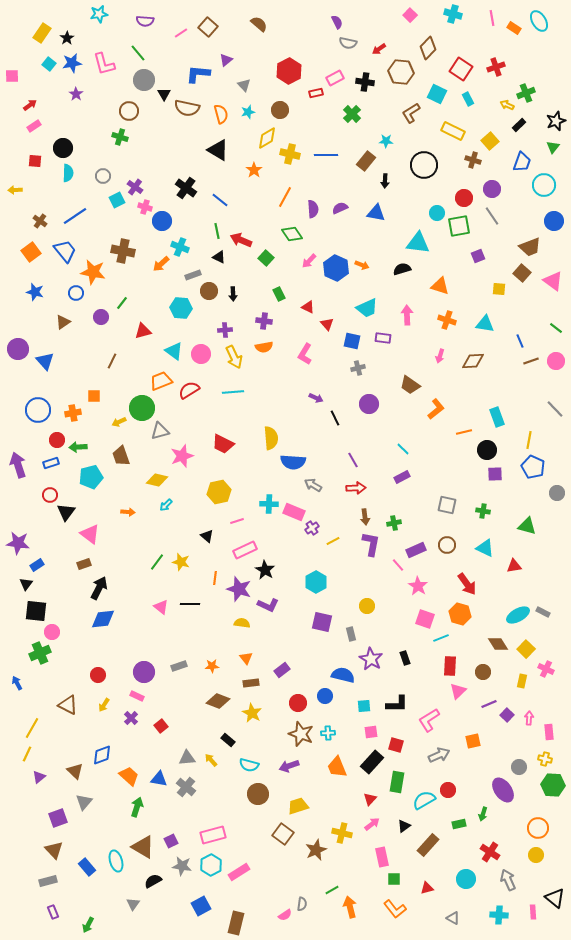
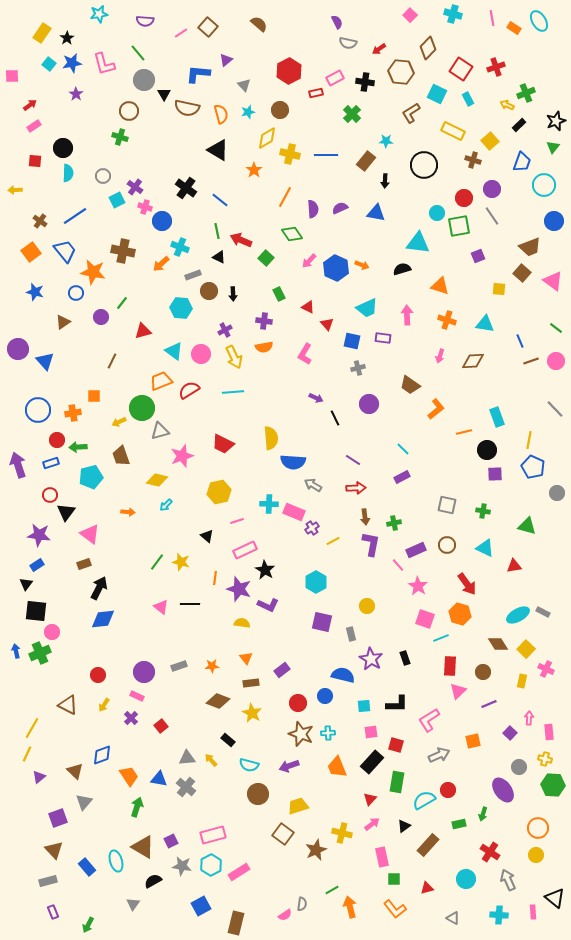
purple cross at (225, 330): rotated 24 degrees counterclockwise
purple line at (353, 460): rotated 28 degrees counterclockwise
purple star at (18, 543): moved 21 px right, 8 px up
blue arrow at (17, 683): moved 1 px left, 32 px up; rotated 16 degrees clockwise
purple square at (507, 715): moved 3 px right, 18 px down
orange trapezoid at (129, 776): rotated 15 degrees clockwise
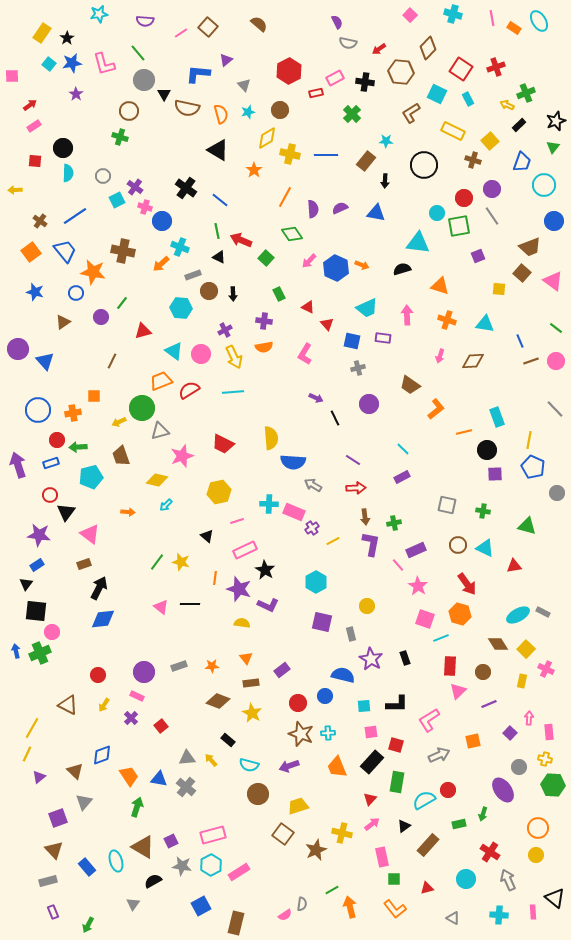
brown circle at (447, 545): moved 11 px right
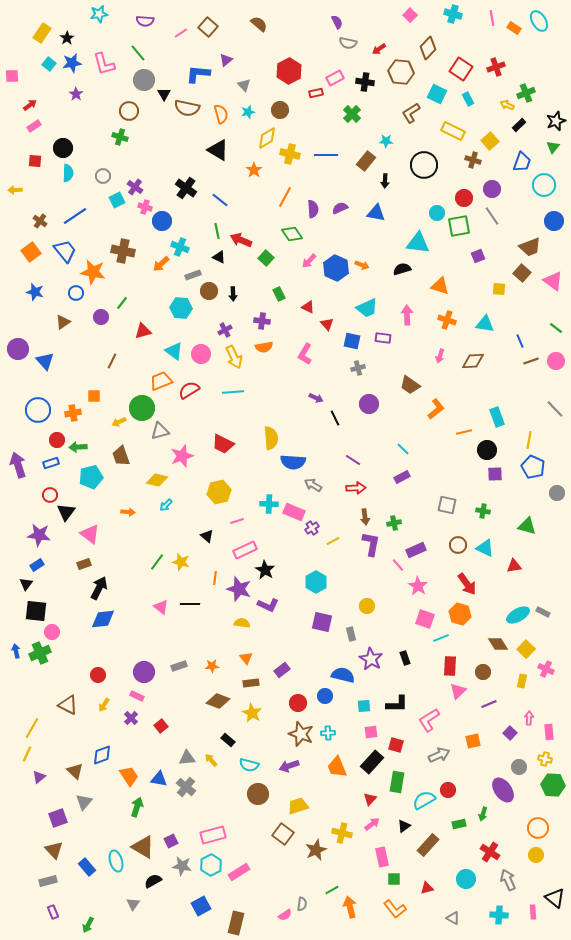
purple cross at (264, 321): moved 2 px left
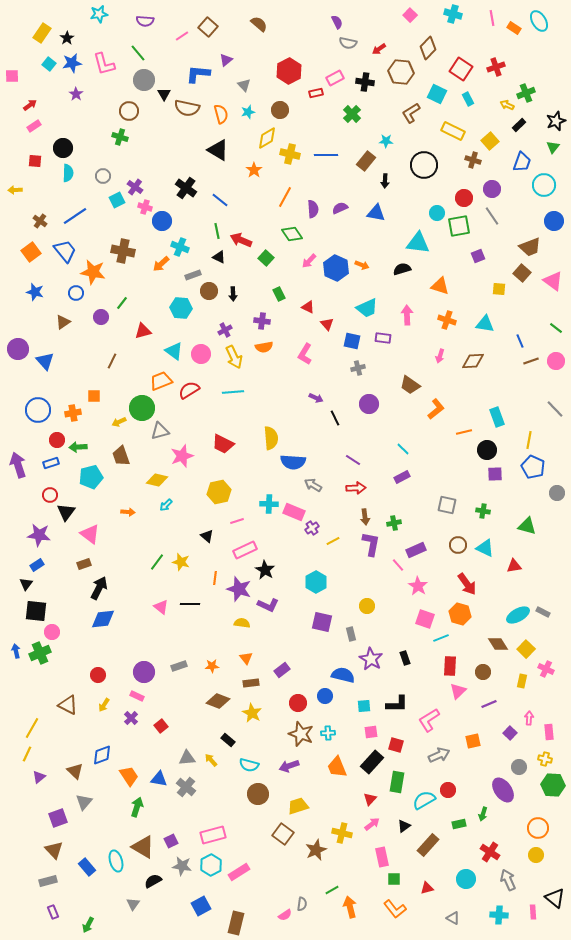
pink line at (181, 33): moved 1 px right, 3 px down
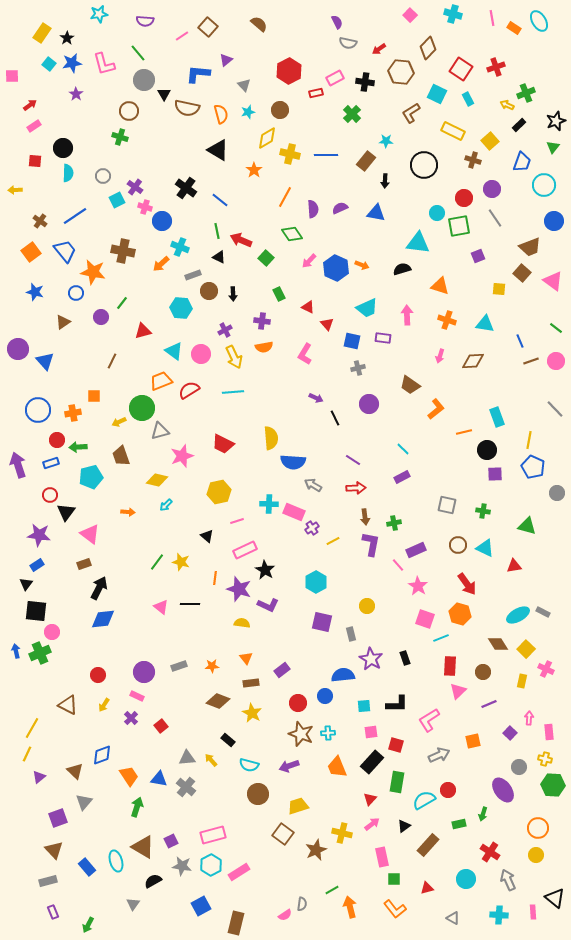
gray line at (492, 216): moved 3 px right, 2 px down
blue semicircle at (343, 675): rotated 20 degrees counterclockwise
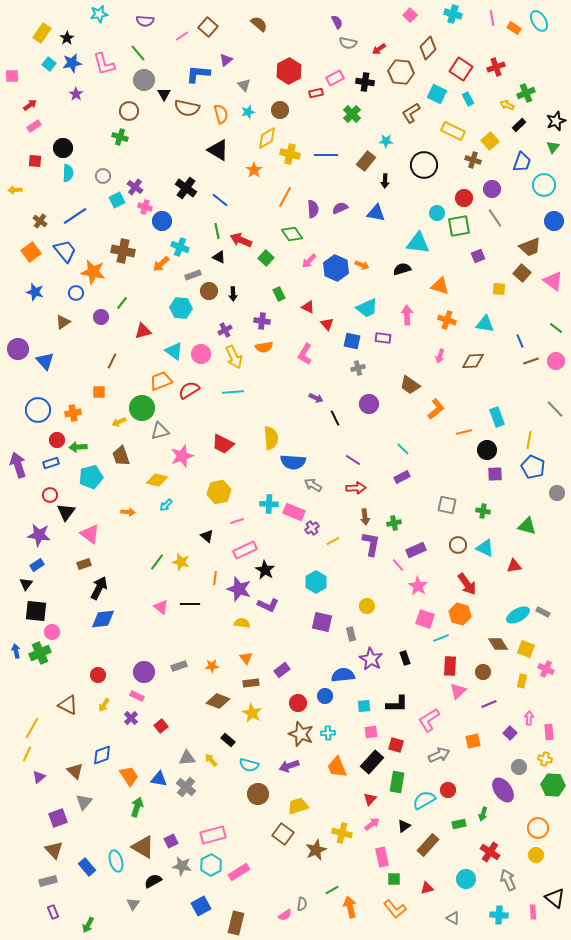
orange square at (94, 396): moved 5 px right, 4 px up
yellow square at (526, 649): rotated 24 degrees counterclockwise
